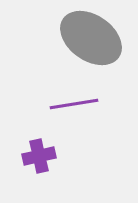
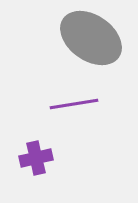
purple cross: moved 3 px left, 2 px down
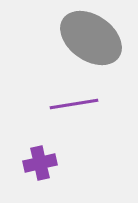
purple cross: moved 4 px right, 5 px down
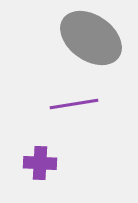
purple cross: rotated 16 degrees clockwise
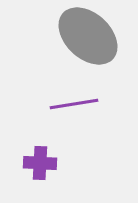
gray ellipse: moved 3 px left, 2 px up; rotated 8 degrees clockwise
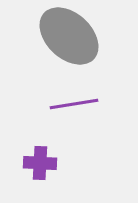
gray ellipse: moved 19 px left
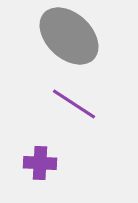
purple line: rotated 42 degrees clockwise
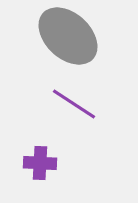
gray ellipse: moved 1 px left
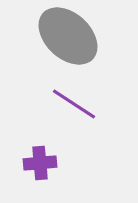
purple cross: rotated 8 degrees counterclockwise
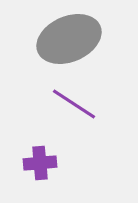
gray ellipse: moved 1 px right, 3 px down; rotated 66 degrees counterclockwise
